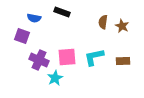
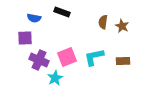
purple square: moved 3 px right, 2 px down; rotated 21 degrees counterclockwise
pink square: rotated 18 degrees counterclockwise
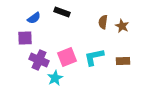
blue semicircle: rotated 48 degrees counterclockwise
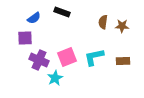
brown star: rotated 24 degrees counterclockwise
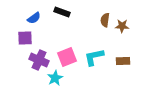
brown semicircle: moved 2 px right, 2 px up
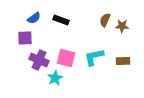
black rectangle: moved 1 px left, 8 px down
brown semicircle: rotated 16 degrees clockwise
pink square: moved 1 px left, 1 px down; rotated 36 degrees clockwise
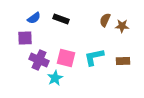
black rectangle: moved 1 px up
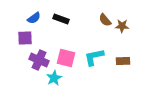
brown semicircle: rotated 64 degrees counterclockwise
cyan star: moved 1 px left
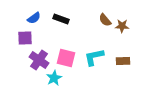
purple cross: rotated 12 degrees clockwise
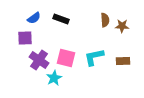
brown semicircle: rotated 144 degrees counterclockwise
